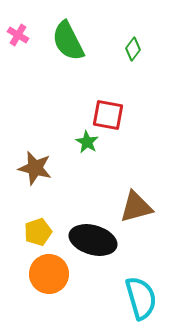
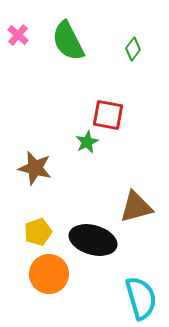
pink cross: rotated 10 degrees clockwise
green star: rotated 15 degrees clockwise
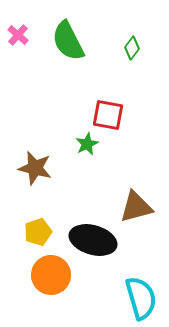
green diamond: moved 1 px left, 1 px up
green star: moved 2 px down
orange circle: moved 2 px right, 1 px down
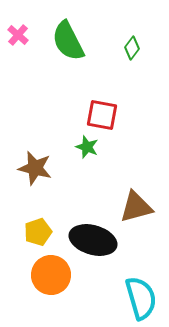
red square: moved 6 px left
green star: moved 3 px down; rotated 25 degrees counterclockwise
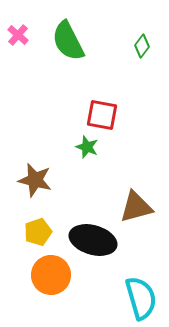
green diamond: moved 10 px right, 2 px up
brown star: moved 12 px down
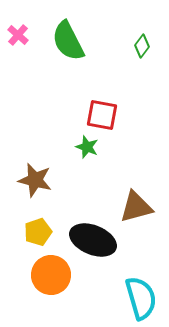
black ellipse: rotated 6 degrees clockwise
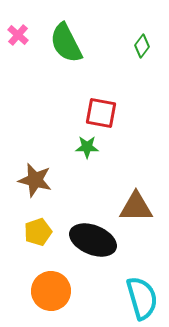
green semicircle: moved 2 px left, 2 px down
red square: moved 1 px left, 2 px up
green star: rotated 20 degrees counterclockwise
brown triangle: rotated 15 degrees clockwise
orange circle: moved 16 px down
cyan semicircle: moved 1 px right
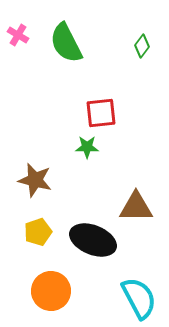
pink cross: rotated 10 degrees counterclockwise
red square: rotated 16 degrees counterclockwise
cyan semicircle: moved 3 px left; rotated 12 degrees counterclockwise
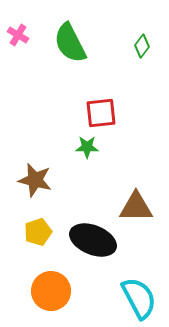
green semicircle: moved 4 px right
